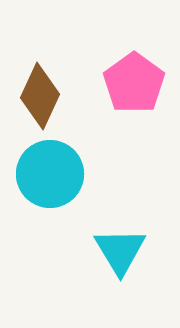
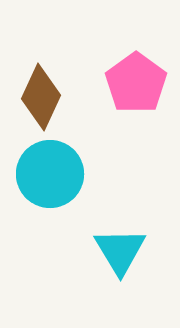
pink pentagon: moved 2 px right
brown diamond: moved 1 px right, 1 px down
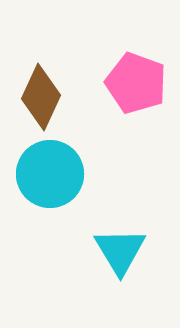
pink pentagon: rotated 16 degrees counterclockwise
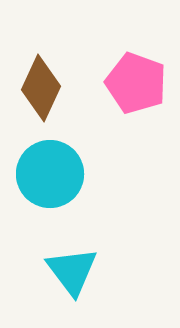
brown diamond: moved 9 px up
cyan triangle: moved 48 px left, 20 px down; rotated 6 degrees counterclockwise
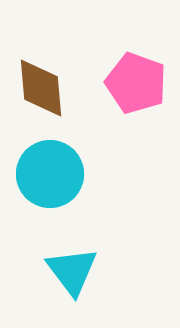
brown diamond: rotated 30 degrees counterclockwise
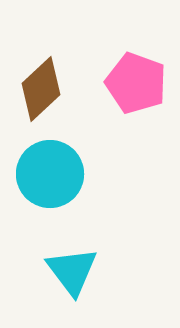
brown diamond: moved 1 px down; rotated 52 degrees clockwise
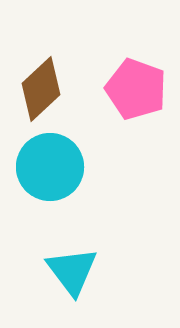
pink pentagon: moved 6 px down
cyan circle: moved 7 px up
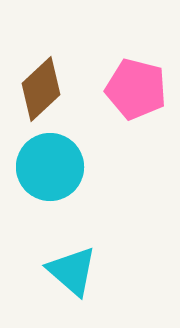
pink pentagon: rotated 6 degrees counterclockwise
cyan triangle: rotated 12 degrees counterclockwise
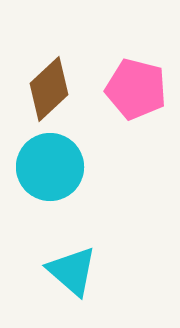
brown diamond: moved 8 px right
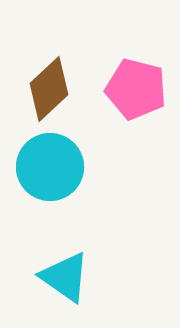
cyan triangle: moved 7 px left, 6 px down; rotated 6 degrees counterclockwise
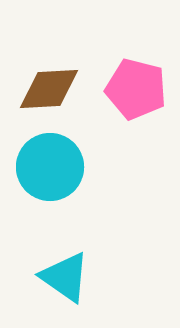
brown diamond: rotated 40 degrees clockwise
